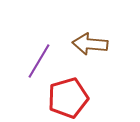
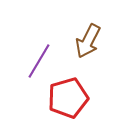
brown arrow: moved 2 px left, 3 px up; rotated 68 degrees counterclockwise
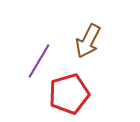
red pentagon: moved 1 px right, 4 px up
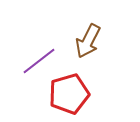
purple line: rotated 21 degrees clockwise
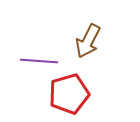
purple line: rotated 42 degrees clockwise
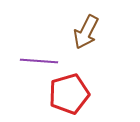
brown arrow: moved 2 px left, 9 px up
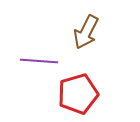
red pentagon: moved 9 px right
